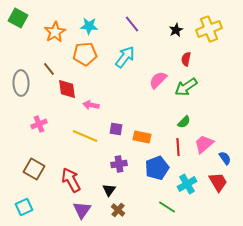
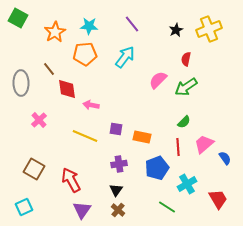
pink cross: moved 4 px up; rotated 21 degrees counterclockwise
red trapezoid: moved 17 px down
black triangle: moved 7 px right
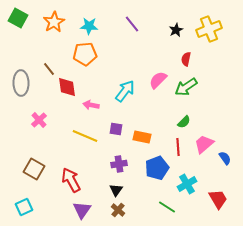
orange star: moved 1 px left, 10 px up
cyan arrow: moved 34 px down
red diamond: moved 2 px up
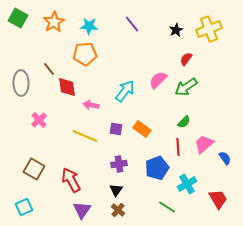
red semicircle: rotated 24 degrees clockwise
orange rectangle: moved 8 px up; rotated 24 degrees clockwise
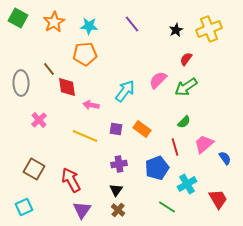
red line: moved 3 px left; rotated 12 degrees counterclockwise
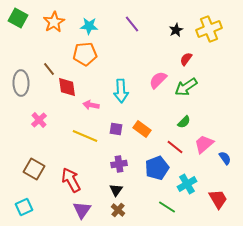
cyan arrow: moved 4 px left; rotated 140 degrees clockwise
red line: rotated 36 degrees counterclockwise
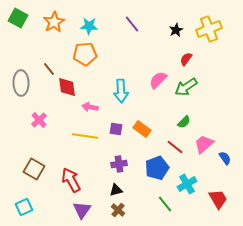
pink arrow: moved 1 px left, 2 px down
yellow line: rotated 15 degrees counterclockwise
black triangle: rotated 40 degrees clockwise
green line: moved 2 px left, 3 px up; rotated 18 degrees clockwise
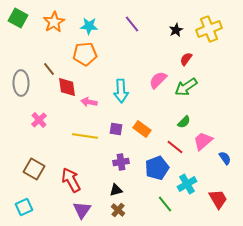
pink arrow: moved 1 px left, 5 px up
pink trapezoid: moved 1 px left, 3 px up
purple cross: moved 2 px right, 2 px up
